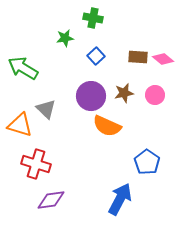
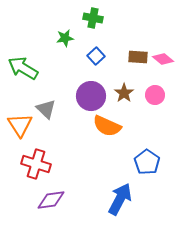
brown star: rotated 24 degrees counterclockwise
orange triangle: rotated 40 degrees clockwise
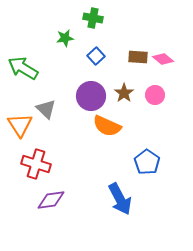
blue arrow: rotated 124 degrees clockwise
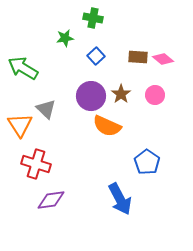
brown star: moved 3 px left, 1 px down
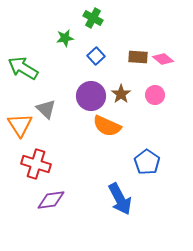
green cross: rotated 18 degrees clockwise
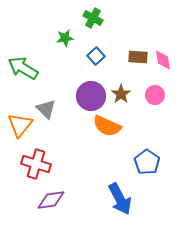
pink diamond: moved 1 px down; rotated 40 degrees clockwise
orange triangle: rotated 12 degrees clockwise
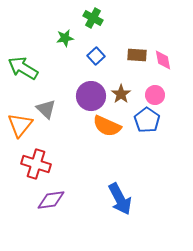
brown rectangle: moved 1 px left, 2 px up
blue pentagon: moved 42 px up
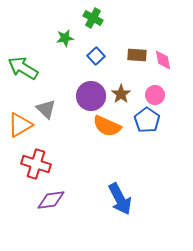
orange triangle: rotated 20 degrees clockwise
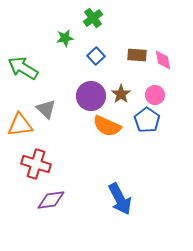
green cross: rotated 24 degrees clockwise
orange triangle: rotated 24 degrees clockwise
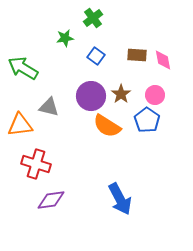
blue square: rotated 12 degrees counterclockwise
gray triangle: moved 3 px right, 2 px up; rotated 30 degrees counterclockwise
orange semicircle: rotated 8 degrees clockwise
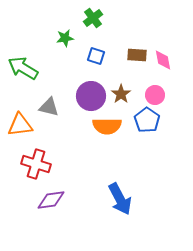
blue square: rotated 18 degrees counterclockwise
orange semicircle: rotated 32 degrees counterclockwise
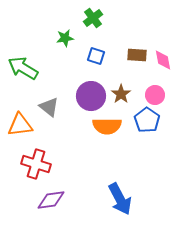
gray triangle: rotated 25 degrees clockwise
